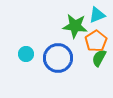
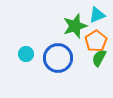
green star: rotated 25 degrees counterclockwise
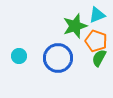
orange pentagon: rotated 20 degrees counterclockwise
cyan circle: moved 7 px left, 2 px down
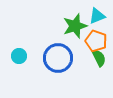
cyan triangle: moved 1 px down
green semicircle: rotated 126 degrees clockwise
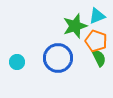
cyan circle: moved 2 px left, 6 px down
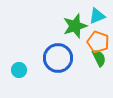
orange pentagon: moved 2 px right, 1 px down
cyan circle: moved 2 px right, 8 px down
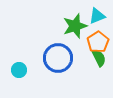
orange pentagon: rotated 20 degrees clockwise
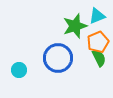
orange pentagon: rotated 10 degrees clockwise
